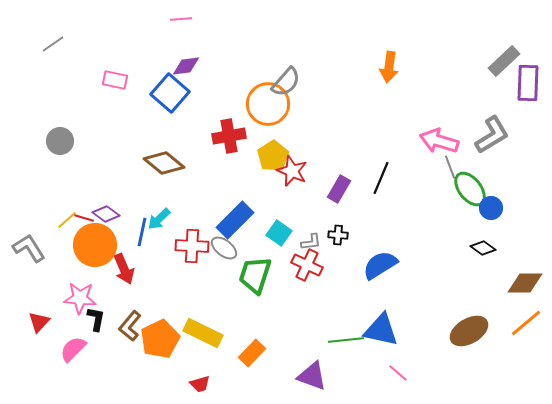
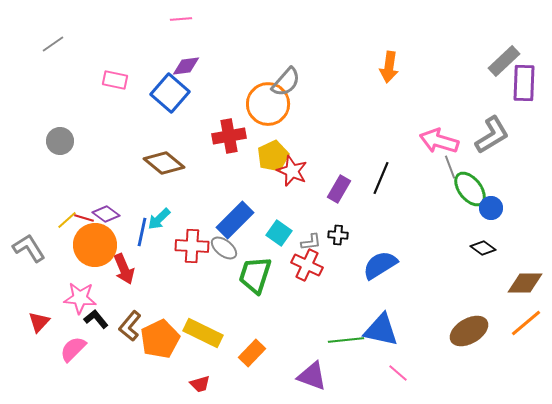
purple rectangle at (528, 83): moved 4 px left
yellow pentagon at (273, 156): rotated 8 degrees clockwise
black L-shape at (96, 319): rotated 50 degrees counterclockwise
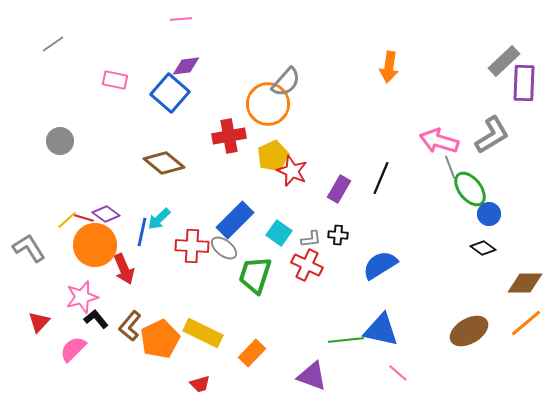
blue circle at (491, 208): moved 2 px left, 6 px down
gray L-shape at (311, 242): moved 3 px up
pink star at (80, 298): moved 2 px right, 1 px up; rotated 20 degrees counterclockwise
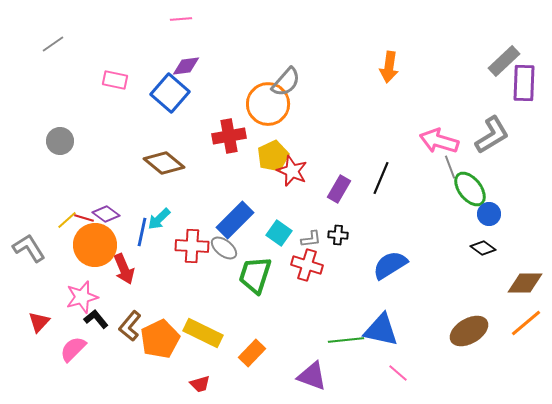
red cross at (307, 265): rotated 8 degrees counterclockwise
blue semicircle at (380, 265): moved 10 px right
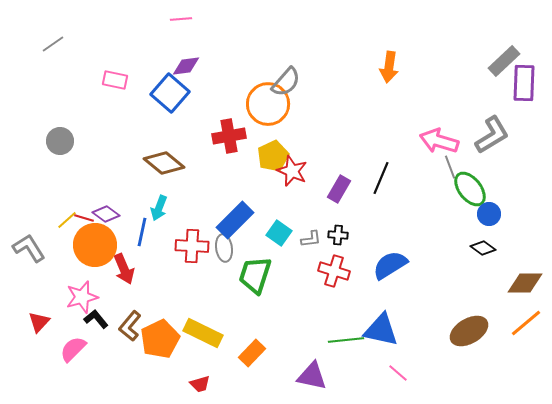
cyan arrow at (159, 219): moved 11 px up; rotated 25 degrees counterclockwise
gray ellipse at (224, 248): rotated 44 degrees clockwise
red cross at (307, 265): moved 27 px right, 6 px down
purple triangle at (312, 376): rotated 8 degrees counterclockwise
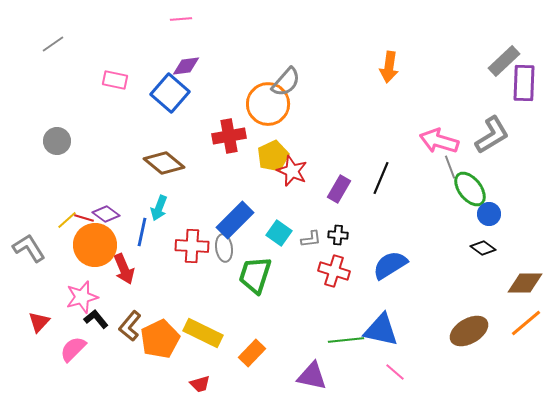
gray circle at (60, 141): moved 3 px left
pink line at (398, 373): moved 3 px left, 1 px up
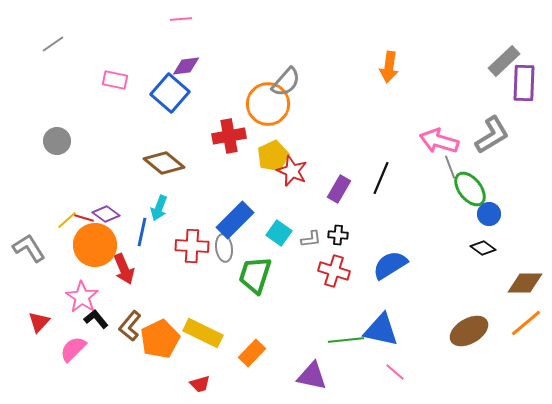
pink star at (82, 297): rotated 24 degrees counterclockwise
